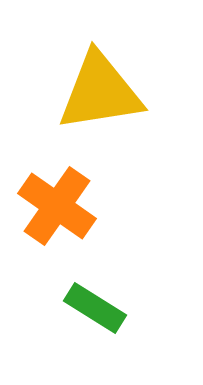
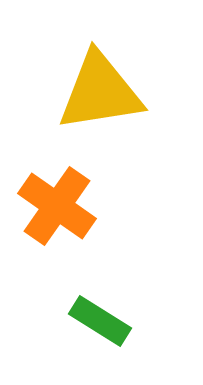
green rectangle: moved 5 px right, 13 px down
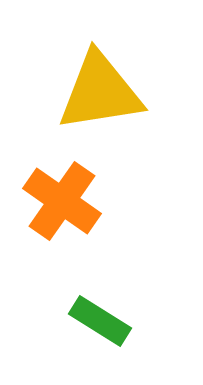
orange cross: moved 5 px right, 5 px up
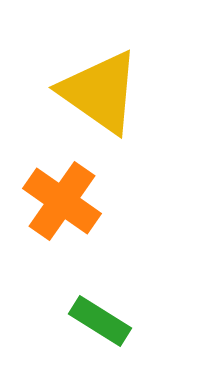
yellow triangle: rotated 44 degrees clockwise
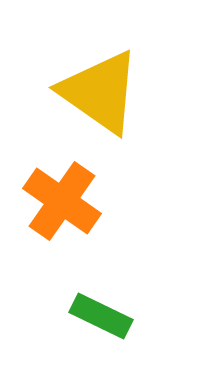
green rectangle: moved 1 px right, 5 px up; rotated 6 degrees counterclockwise
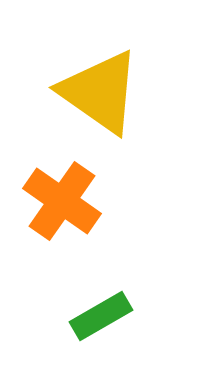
green rectangle: rotated 56 degrees counterclockwise
